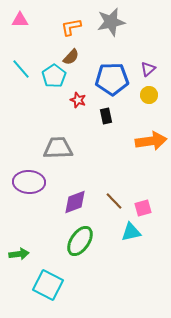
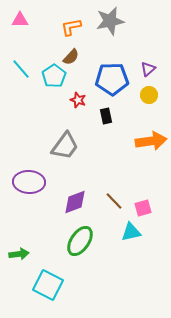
gray star: moved 1 px left, 1 px up
gray trapezoid: moved 7 px right, 2 px up; rotated 128 degrees clockwise
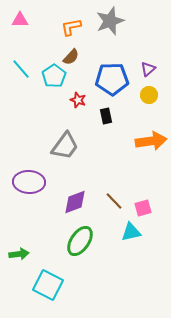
gray star: rotated 8 degrees counterclockwise
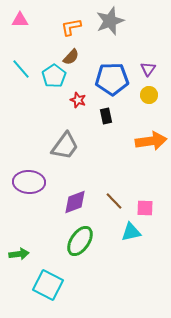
purple triangle: rotated 14 degrees counterclockwise
pink square: moved 2 px right; rotated 18 degrees clockwise
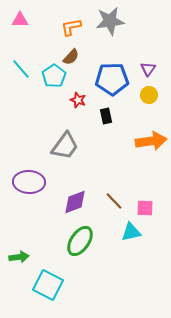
gray star: rotated 12 degrees clockwise
green arrow: moved 3 px down
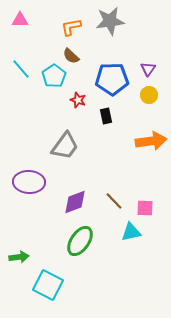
brown semicircle: moved 1 px up; rotated 90 degrees clockwise
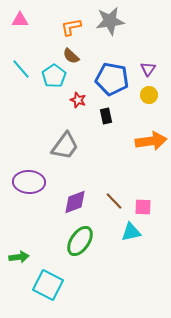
blue pentagon: rotated 12 degrees clockwise
pink square: moved 2 px left, 1 px up
